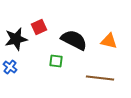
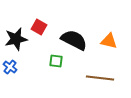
red square: rotated 35 degrees counterclockwise
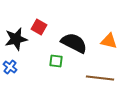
black semicircle: moved 3 px down
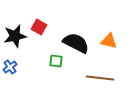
black star: moved 1 px left, 3 px up
black semicircle: moved 2 px right
blue cross: rotated 16 degrees clockwise
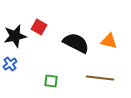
green square: moved 5 px left, 20 px down
blue cross: moved 3 px up
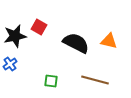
brown line: moved 5 px left, 2 px down; rotated 8 degrees clockwise
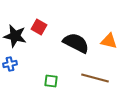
black star: rotated 25 degrees clockwise
blue cross: rotated 24 degrees clockwise
brown line: moved 2 px up
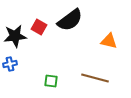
black star: rotated 20 degrees counterclockwise
black semicircle: moved 6 px left, 23 px up; rotated 116 degrees clockwise
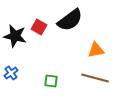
black star: rotated 20 degrees clockwise
orange triangle: moved 13 px left, 9 px down; rotated 24 degrees counterclockwise
blue cross: moved 1 px right, 9 px down; rotated 24 degrees counterclockwise
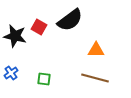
orange triangle: rotated 12 degrees clockwise
green square: moved 7 px left, 2 px up
